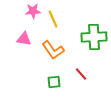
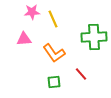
pink star: moved 1 px left, 1 px down
pink triangle: rotated 14 degrees counterclockwise
orange L-shape: moved 1 px right, 3 px down
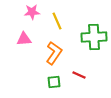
yellow line: moved 4 px right, 2 px down
orange L-shape: rotated 110 degrees counterclockwise
red line: moved 2 px left, 1 px down; rotated 24 degrees counterclockwise
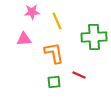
orange L-shape: rotated 45 degrees counterclockwise
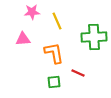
pink triangle: moved 1 px left
red line: moved 1 px left, 2 px up
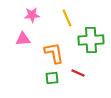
pink star: moved 3 px down
yellow line: moved 10 px right, 3 px up
green cross: moved 3 px left, 3 px down
green square: moved 2 px left, 4 px up
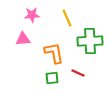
green cross: moved 1 px left, 1 px down
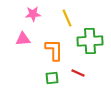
pink star: moved 1 px right, 1 px up
orange L-shape: moved 3 px up; rotated 10 degrees clockwise
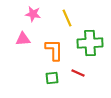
pink star: rotated 14 degrees clockwise
green cross: moved 2 px down
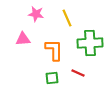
pink star: moved 3 px right
